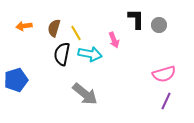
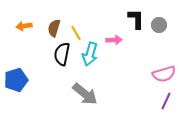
pink arrow: rotated 70 degrees counterclockwise
cyan arrow: rotated 95 degrees clockwise
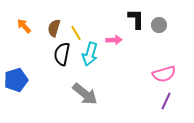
orange arrow: rotated 56 degrees clockwise
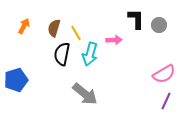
orange arrow: rotated 70 degrees clockwise
pink semicircle: rotated 15 degrees counterclockwise
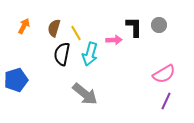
black L-shape: moved 2 px left, 8 px down
